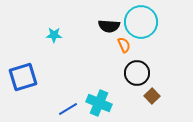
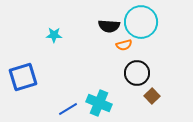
orange semicircle: rotated 98 degrees clockwise
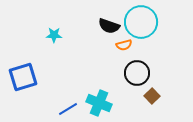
black semicircle: rotated 15 degrees clockwise
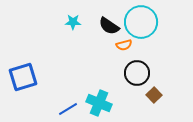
black semicircle: rotated 15 degrees clockwise
cyan star: moved 19 px right, 13 px up
brown square: moved 2 px right, 1 px up
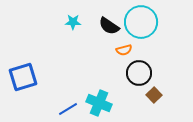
orange semicircle: moved 5 px down
black circle: moved 2 px right
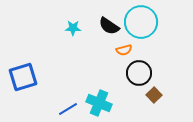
cyan star: moved 6 px down
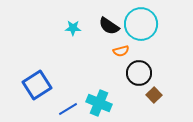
cyan circle: moved 2 px down
orange semicircle: moved 3 px left, 1 px down
blue square: moved 14 px right, 8 px down; rotated 16 degrees counterclockwise
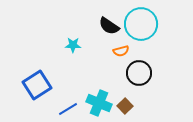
cyan star: moved 17 px down
brown square: moved 29 px left, 11 px down
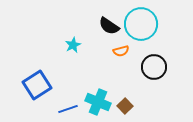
cyan star: rotated 28 degrees counterclockwise
black circle: moved 15 px right, 6 px up
cyan cross: moved 1 px left, 1 px up
blue line: rotated 12 degrees clockwise
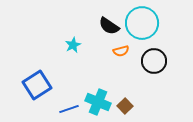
cyan circle: moved 1 px right, 1 px up
black circle: moved 6 px up
blue line: moved 1 px right
